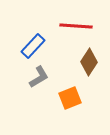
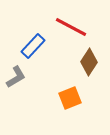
red line: moved 5 px left, 1 px down; rotated 24 degrees clockwise
gray L-shape: moved 23 px left
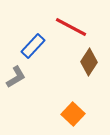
orange square: moved 3 px right, 16 px down; rotated 25 degrees counterclockwise
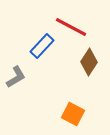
blue rectangle: moved 9 px right
orange square: rotated 15 degrees counterclockwise
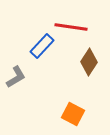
red line: rotated 20 degrees counterclockwise
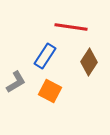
blue rectangle: moved 3 px right, 10 px down; rotated 10 degrees counterclockwise
gray L-shape: moved 5 px down
orange square: moved 23 px left, 23 px up
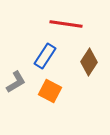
red line: moved 5 px left, 3 px up
